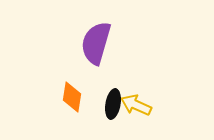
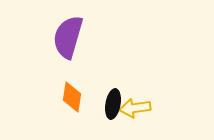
purple semicircle: moved 28 px left, 6 px up
yellow arrow: moved 1 px left, 3 px down; rotated 32 degrees counterclockwise
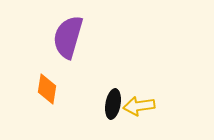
orange diamond: moved 25 px left, 8 px up
yellow arrow: moved 4 px right, 2 px up
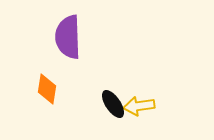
purple semicircle: rotated 18 degrees counterclockwise
black ellipse: rotated 44 degrees counterclockwise
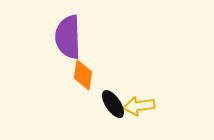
orange diamond: moved 36 px right, 14 px up
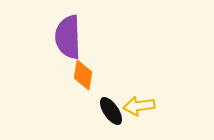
black ellipse: moved 2 px left, 7 px down
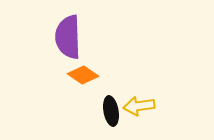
orange diamond: rotated 64 degrees counterclockwise
black ellipse: rotated 24 degrees clockwise
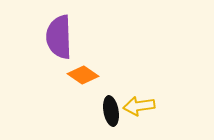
purple semicircle: moved 9 px left
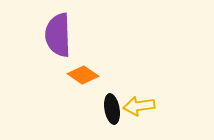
purple semicircle: moved 1 px left, 2 px up
black ellipse: moved 1 px right, 2 px up
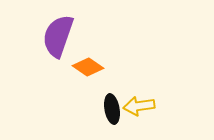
purple semicircle: moved 1 px down; rotated 21 degrees clockwise
orange diamond: moved 5 px right, 8 px up
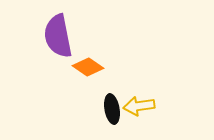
purple semicircle: rotated 30 degrees counterclockwise
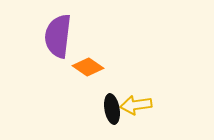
purple semicircle: rotated 18 degrees clockwise
yellow arrow: moved 3 px left, 1 px up
